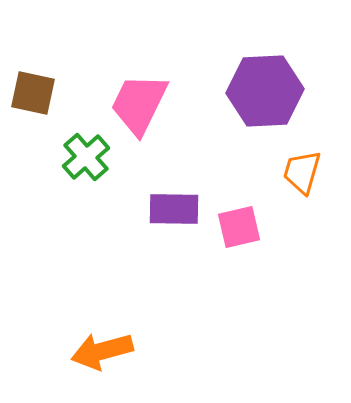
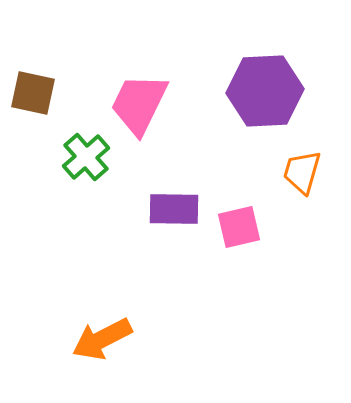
orange arrow: moved 12 px up; rotated 12 degrees counterclockwise
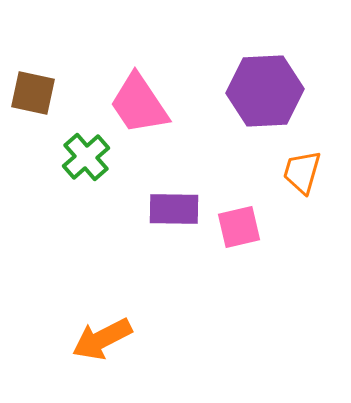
pink trapezoid: rotated 60 degrees counterclockwise
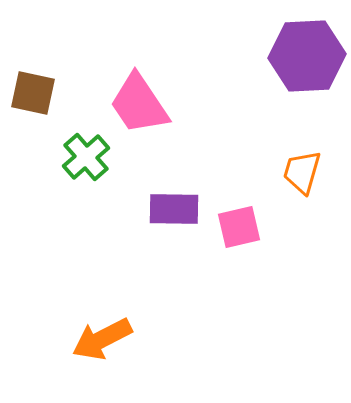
purple hexagon: moved 42 px right, 35 px up
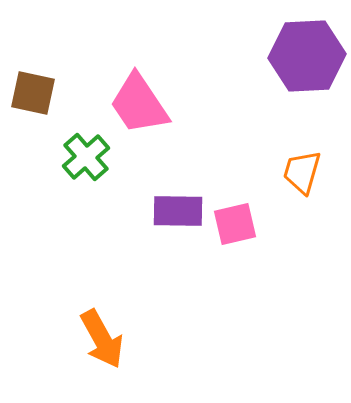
purple rectangle: moved 4 px right, 2 px down
pink square: moved 4 px left, 3 px up
orange arrow: rotated 92 degrees counterclockwise
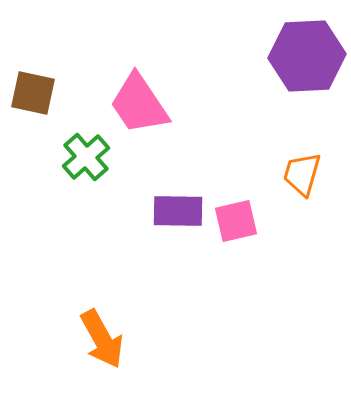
orange trapezoid: moved 2 px down
pink square: moved 1 px right, 3 px up
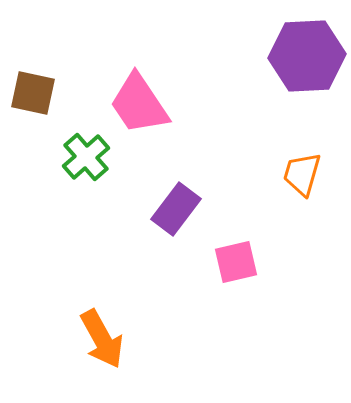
purple rectangle: moved 2 px left, 2 px up; rotated 54 degrees counterclockwise
pink square: moved 41 px down
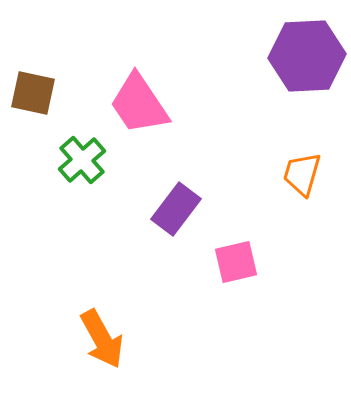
green cross: moved 4 px left, 3 px down
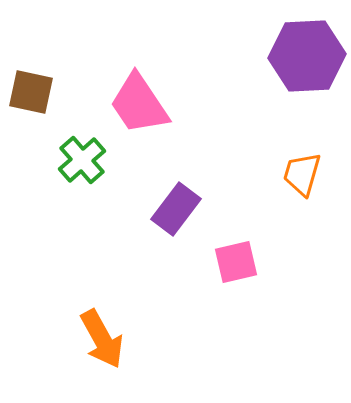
brown square: moved 2 px left, 1 px up
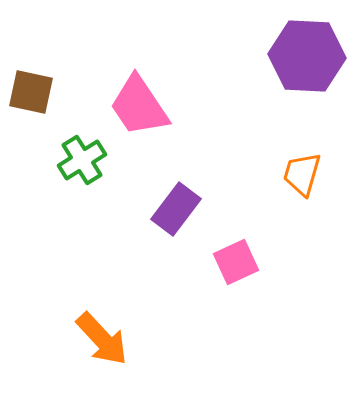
purple hexagon: rotated 6 degrees clockwise
pink trapezoid: moved 2 px down
green cross: rotated 9 degrees clockwise
pink square: rotated 12 degrees counterclockwise
orange arrow: rotated 14 degrees counterclockwise
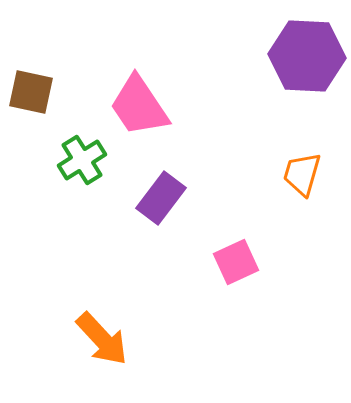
purple rectangle: moved 15 px left, 11 px up
